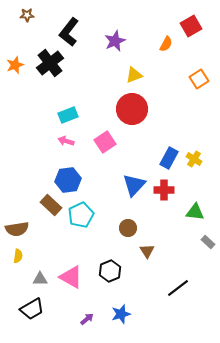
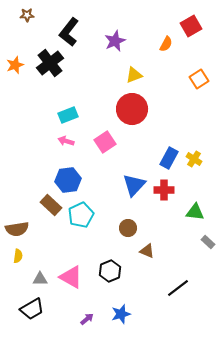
brown triangle: rotated 35 degrees counterclockwise
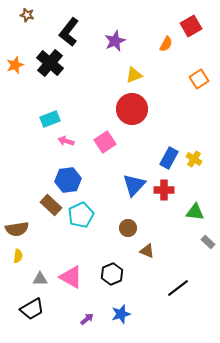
brown star: rotated 16 degrees clockwise
black cross: rotated 12 degrees counterclockwise
cyan rectangle: moved 18 px left, 4 px down
black hexagon: moved 2 px right, 3 px down
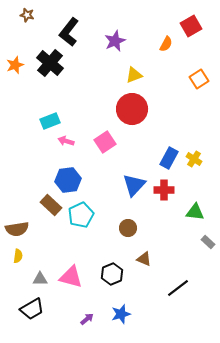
cyan rectangle: moved 2 px down
brown triangle: moved 3 px left, 8 px down
pink triangle: rotated 15 degrees counterclockwise
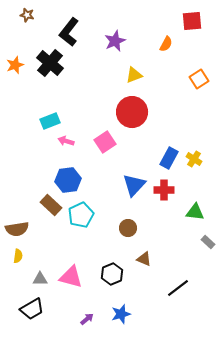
red square: moved 1 px right, 5 px up; rotated 25 degrees clockwise
red circle: moved 3 px down
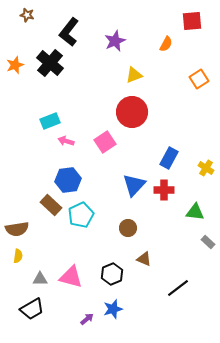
yellow cross: moved 12 px right, 9 px down
blue star: moved 8 px left, 5 px up
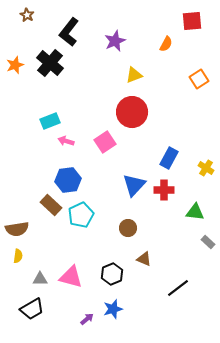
brown star: rotated 16 degrees clockwise
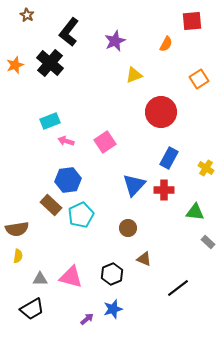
red circle: moved 29 px right
